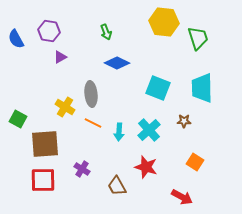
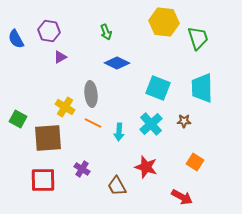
cyan cross: moved 2 px right, 6 px up
brown square: moved 3 px right, 6 px up
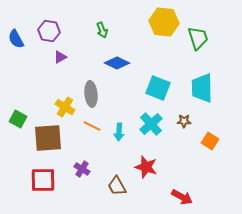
green arrow: moved 4 px left, 2 px up
orange line: moved 1 px left, 3 px down
orange square: moved 15 px right, 21 px up
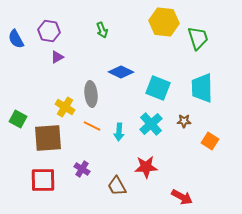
purple triangle: moved 3 px left
blue diamond: moved 4 px right, 9 px down
red star: rotated 20 degrees counterclockwise
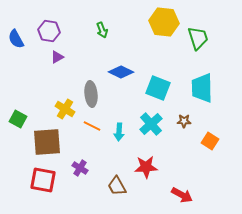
yellow cross: moved 2 px down
brown square: moved 1 px left, 4 px down
purple cross: moved 2 px left, 1 px up
red square: rotated 12 degrees clockwise
red arrow: moved 2 px up
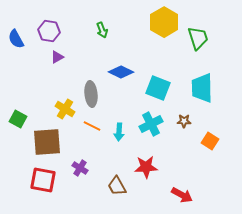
yellow hexagon: rotated 24 degrees clockwise
cyan cross: rotated 15 degrees clockwise
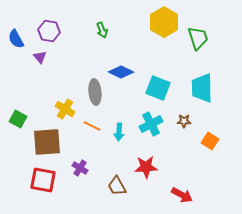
purple triangle: moved 17 px left; rotated 40 degrees counterclockwise
gray ellipse: moved 4 px right, 2 px up
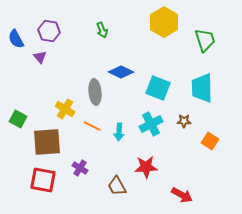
green trapezoid: moved 7 px right, 2 px down
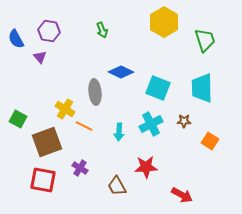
orange line: moved 8 px left
brown square: rotated 16 degrees counterclockwise
